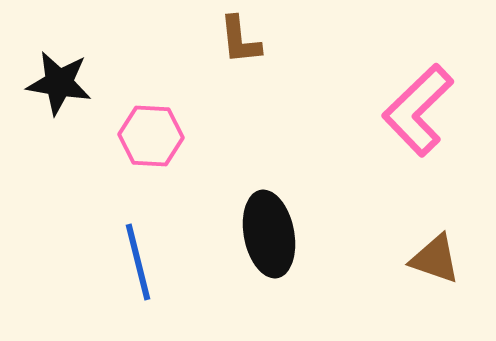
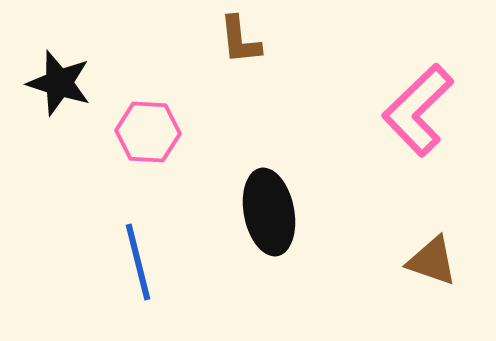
black star: rotated 8 degrees clockwise
pink hexagon: moved 3 px left, 4 px up
black ellipse: moved 22 px up
brown triangle: moved 3 px left, 2 px down
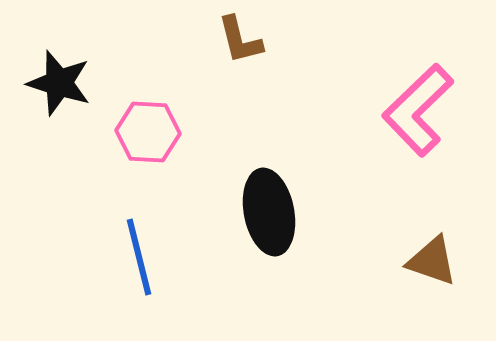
brown L-shape: rotated 8 degrees counterclockwise
blue line: moved 1 px right, 5 px up
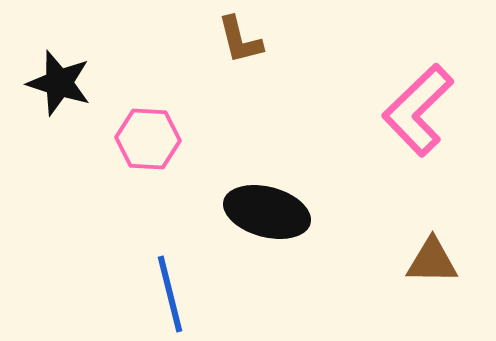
pink hexagon: moved 7 px down
black ellipse: moved 2 px left; rotated 64 degrees counterclockwise
blue line: moved 31 px right, 37 px down
brown triangle: rotated 18 degrees counterclockwise
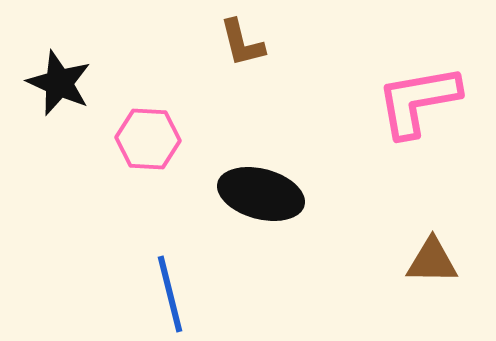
brown L-shape: moved 2 px right, 3 px down
black star: rotated 6 degrees clockwise
pink L-shape: moved 9 px up; rotated 34 degrees clockwise
black ellipse: moved 6 px left, 18 px up
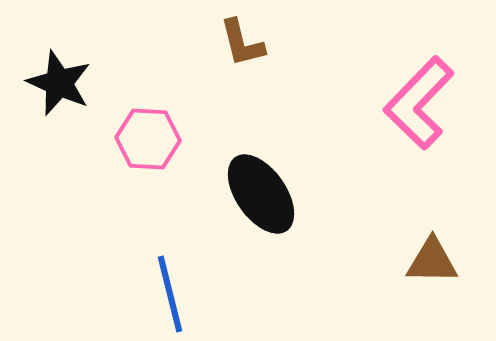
pink L-shape: moved 1 px right, 2 px down; rotated 36 degrees counterclockwise
black ellipse: rotated 40 degrees clockwise
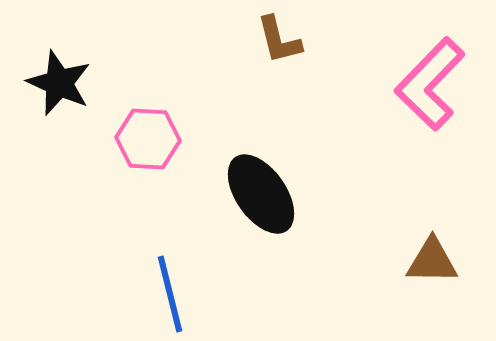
brown L-shape: moved 37 px right, 3 px up
pink L-shape: moved 11 px right, 19 px up
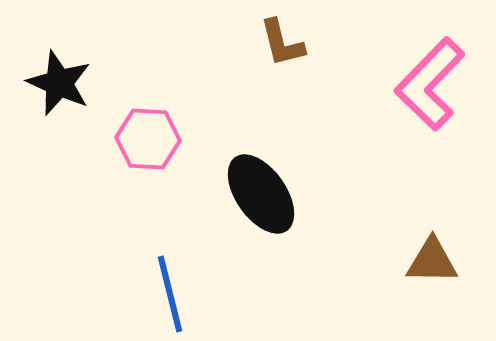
brown L-shape: moved 3 px right, 3 px down
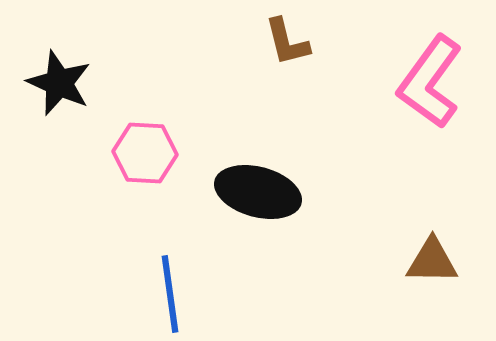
brown L-shape: moved 5 px right, 1 px up
pink L-shape: moved 2 px up; rotated 8 degrees counterclockwise
pink hexagon: moved 3 px left, 14 px down
black ellipse: moved 3 px left, 2 px up; rotated 40 degrees counterclockwise
blue line: rotated 6 degrees clockwise
